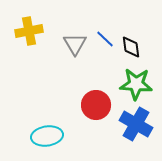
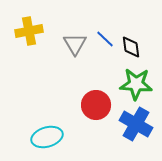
cyan ellipse: moved 1 px down; rotated 8 degrees counterclockwise
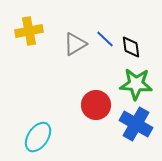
gray triangle: rotated 30 degrees clockwise
cyan ellipse: moved 9 px left; rotated 40 degrees counterclockwise
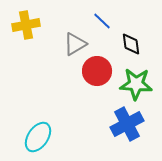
yellow cross: moved 3 px left, 6 px up
blue line: moved 3 px left, 18 px up
black diamond: moved 3 px up
red circle: moved 1 px right, 34 px up
blue cross: moved 9 px left; rotated 32 degrees clockwise
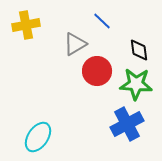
black diamond: moved 8 px right, 6 px down
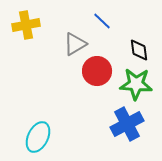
cyan ellipse: rotated 8 degrees counterclockwise
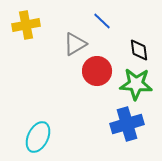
blue cross: rotated 12 degrees clockwise
